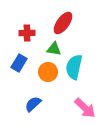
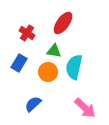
red cross: rotated 35 degrees clockwise
green triangle: moved 2 px down
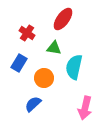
red ellipse: moved 4 px up
green triangle: moved 3 px up
orange circle: moved 4 px left, 6 px down
pink arrow: rotated 60 degrees clockwise
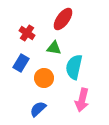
blue rectangle: moved 2 px right
blue semicircle: moved 5 px right, 5 px down
pink arrow: moved 3 px left, 8 px up
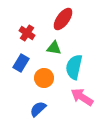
pink arrow: moved 3 px up; rotated 110 degrees clockwise
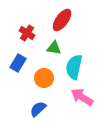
red ellipse: moved 1 px left, 1 px down
blue rectangle: moved 3 px left
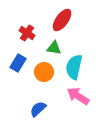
orange circle: moved 6 px up
pink arrow: moved 4 px left, 1 px up
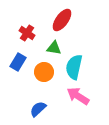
blue rectangle: moved 1 px up
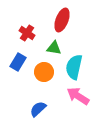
red ellipse: rotated 15 degrees counterclockwise
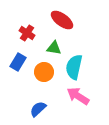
red ellipse: rotated 75 degrees counterclockwise
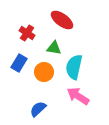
blue rectangle: moved 1 px right, 1 px down
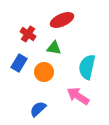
red ellipse: rotated 60 degrees counterclockwise
red cross: moved 1 px right, 1 px down
cyan semicircle: moved 13 px right
